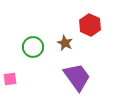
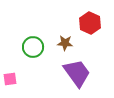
red hexagon: moved 2 px up
brown star: rotated 21 degrees counterclockwise
purple trapezoid: moved 4 px up
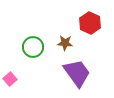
pink square: rotated 32 degrees counterclockwise
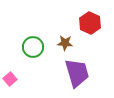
purple trapezoid: rotated 20 degrees clockwise
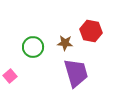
red hexagon: moved 1 px right, 8 px down; rotated 15 degrees counterclockwise
purple trapezoid: moved 1 px left
pink square: moved 3 px up
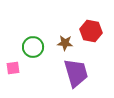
pink square: moved 3 px right, 8 px up; rotated 32 degrees clockwise
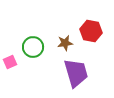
brown star: rotated 14 degrees counterclockwise
pink square: moved 3 px left, 6 px up; rotated 16 degrees counterclockwise
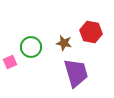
red hexagon: moved 1 px down
brown star: moved 1 px left; rotated 21 degrees clockwise
green circle: moved 2 px left
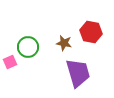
green circle: moved 3 px left
purple trapezoid: moved 2 px right
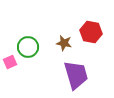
purple trapezoid: moved 2 px left, 2 px down
